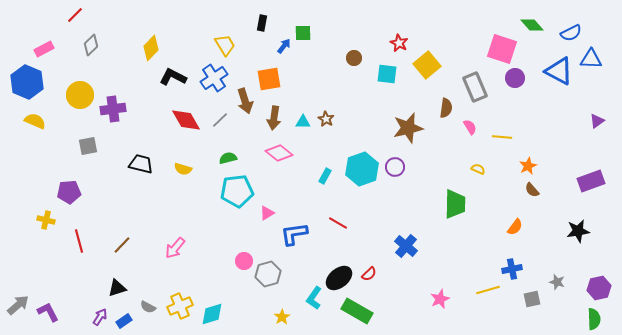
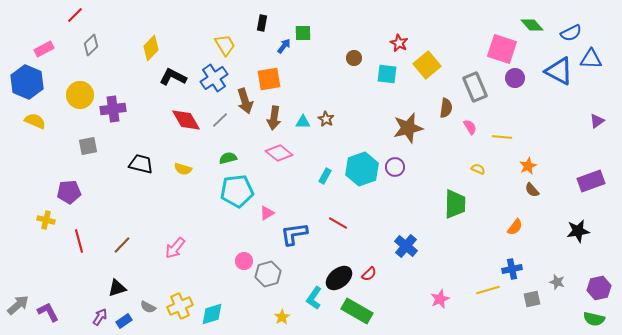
green semicircle at (594, 319): rotated 105 degrees clockwise
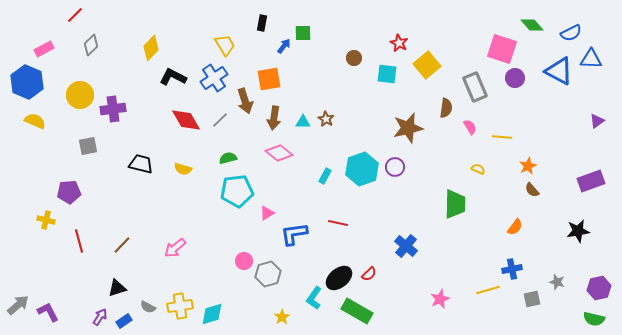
red line at (338, 223): rotated 18 degrees counterclockwise
pink arrow at (175, 248): rotated 10 degrees clockwise
yellow cross at (180, 306): rotated 15 degrees clockwise
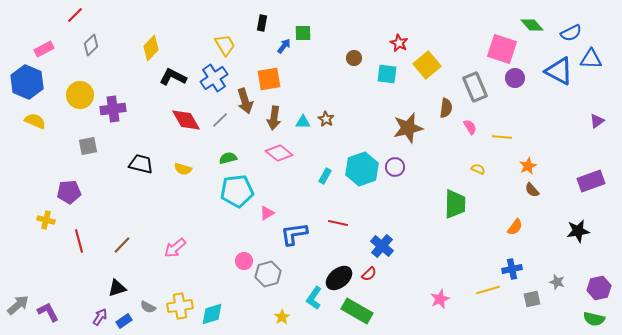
blue cross at (406, 246): moved 24 px left
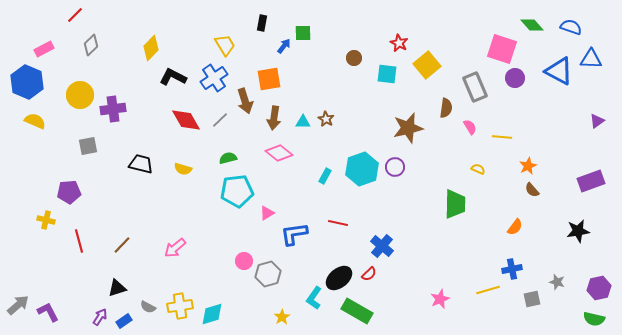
blue semicircle at (571, 33): moved 6 px up; rotated 135 degrees counterclockwise
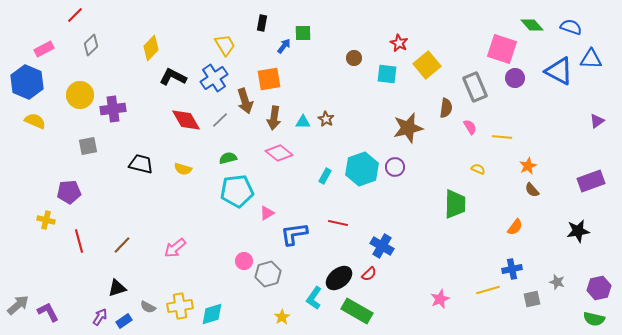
blue cross at (382, 246): rotated 10 degrees counterclockwise
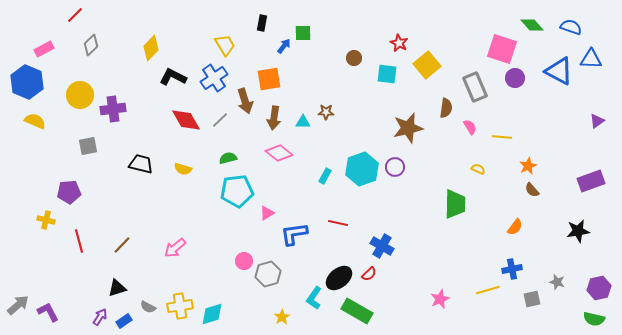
brown star at (326, 119): moved 7 px up; rotated 28 degrees counterclockwise
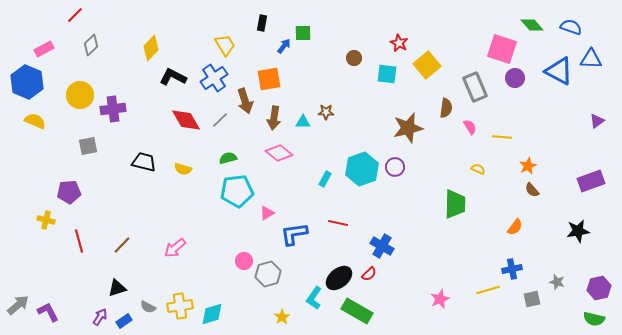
black trapezoid at (141, 164): moved 3 px right, 2 px up
cyan rectangle at (325, 176): moved 3 px down
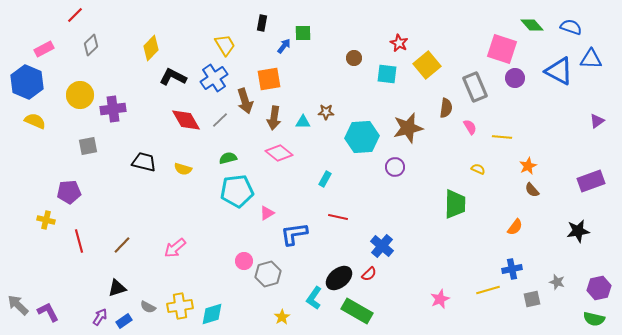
cyan hexagon at (362, 169): moved 32 px up; rotated 16 degrees clockwise
red line at (338, 223): moved 6 px up
blue cross at (382, 246): rotated 10 degrees clockwise
gray arrow at (18, 305): rotated 95 degrees counterclockwise
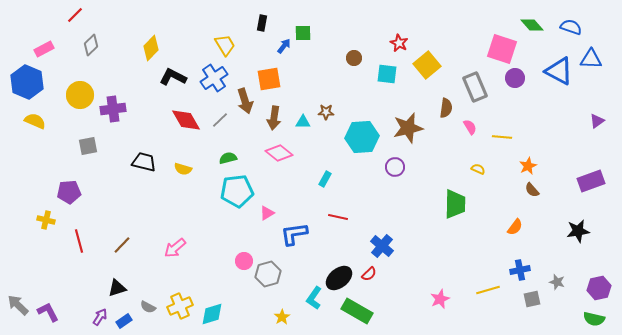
blue cross at (512, 269): moved 8 px right, 1 px down
yellow cross at (180, 306): rotated 15 degrees counterclockwise
